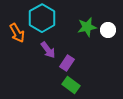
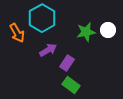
green star: moved 1 px left, 5 px down
purple arrow: rotated 84 degrees counterclockwise
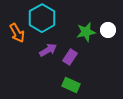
purple rectangle: moved 3 px right, 6 px up
green rectangle: rotated 12 degrees counterclockwise
